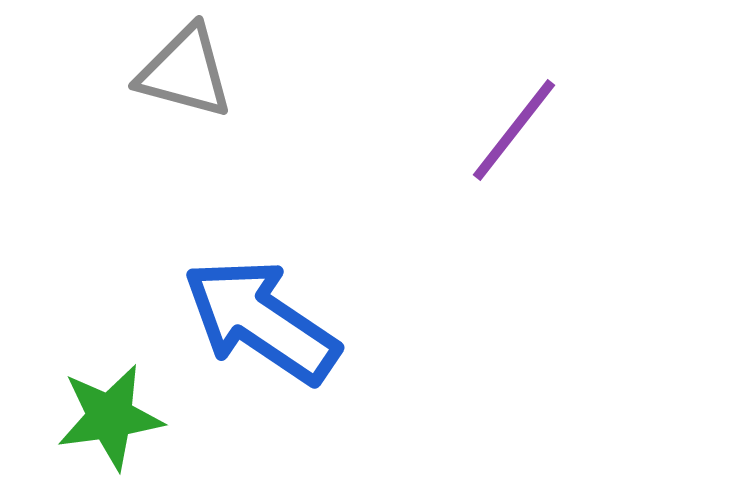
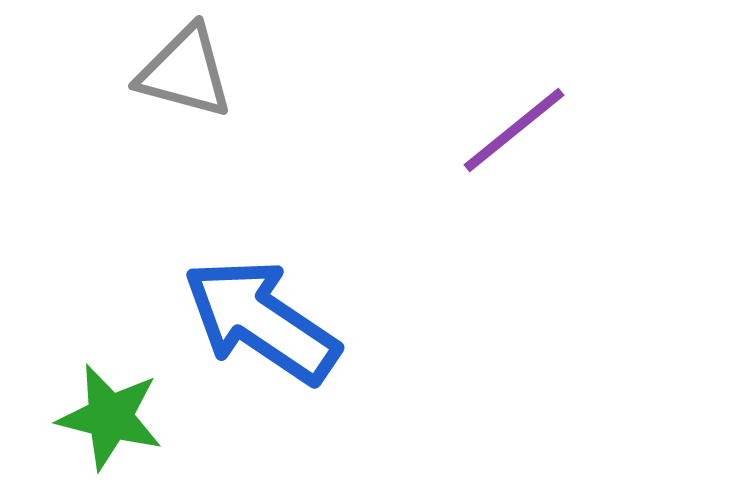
purple line: rotated 13 degrees clockwise
green star: rotated 22 degrees clockwise
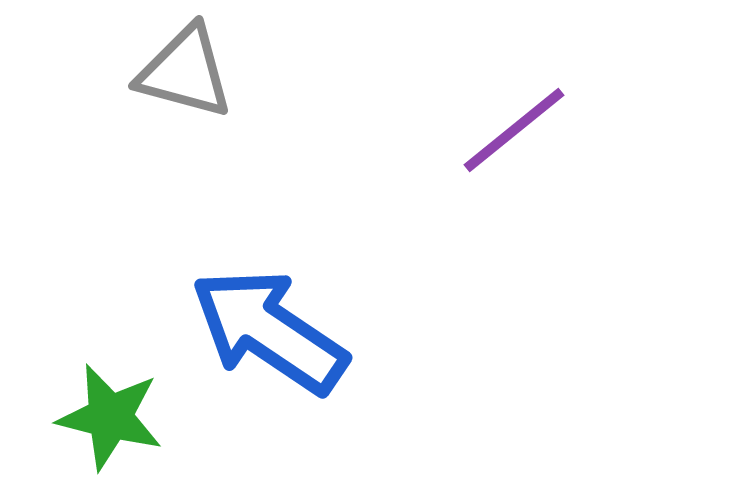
blue arrow: moved 8 px right, 10 px down
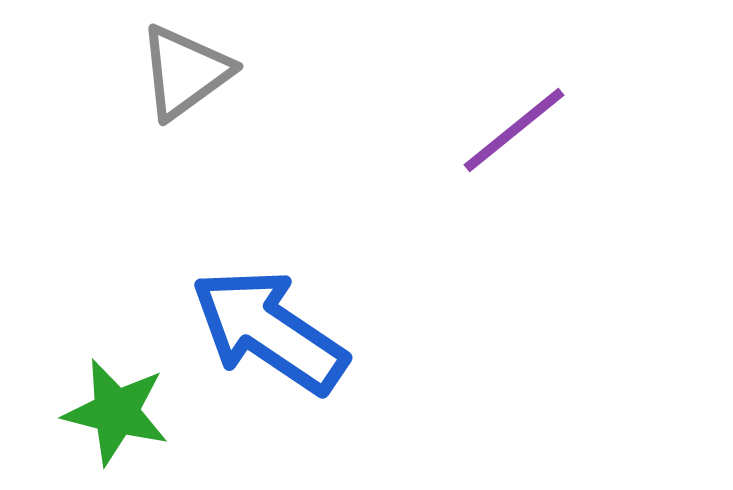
gray triangle: rotated 51 degrees counterclockwise
green star: moved 6 px right, 5 px up
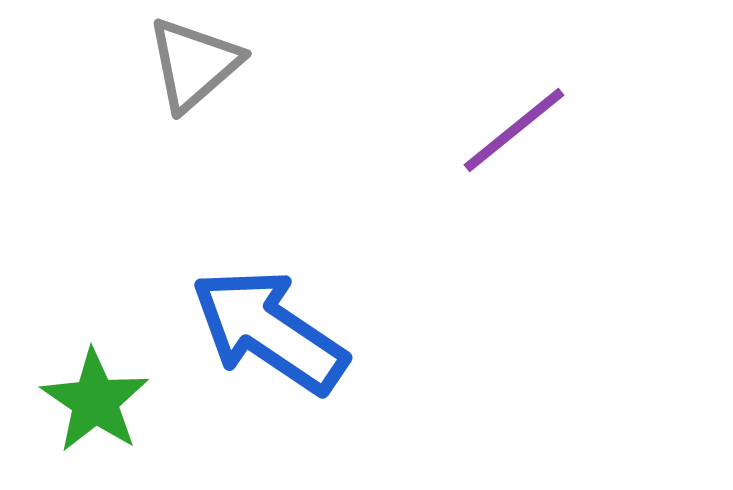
gray triangle: moved 9 px right, 8 px up; rotated 5 degrees counterclockwise
green star: moved 21 px left, 11 px up; rotated 20 degrees clockwise
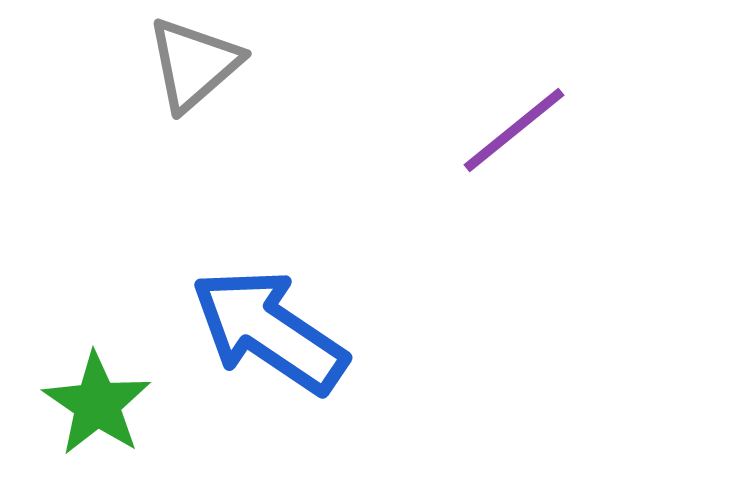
green star: moved 2 px right, 3 px down
